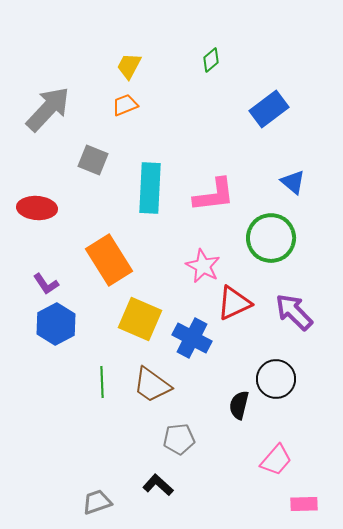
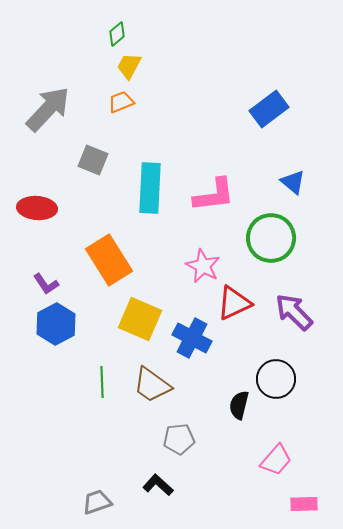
green diamond: moved 94 px left, 26 px up
orange trapezoid: moved 4 px left, 3 px up
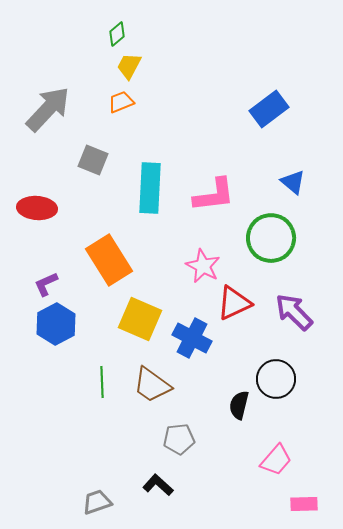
purple L-shape: rotated 100 degrees clockwise
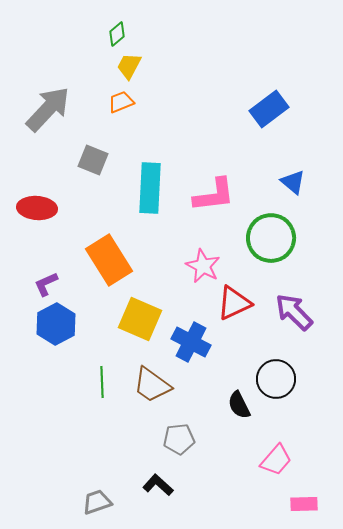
blue cross: moved 1 px left, 4 px down
black semicircle: rotated 40 degrees counterclockwise
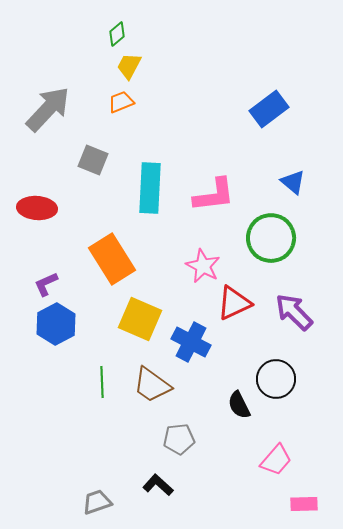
orange rectangle: moved 3 px right, 1 px up
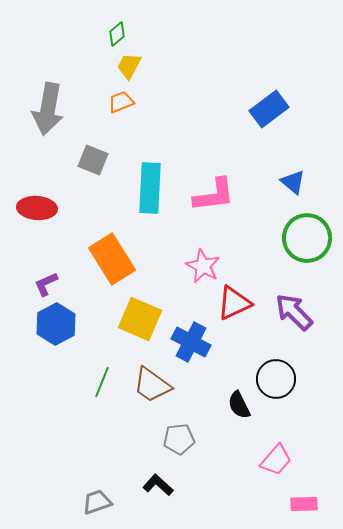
gray arrow: rotated 147 degrees clockwise
green circle: moved 36 px right
green line: rotated 24 degrees clockwise
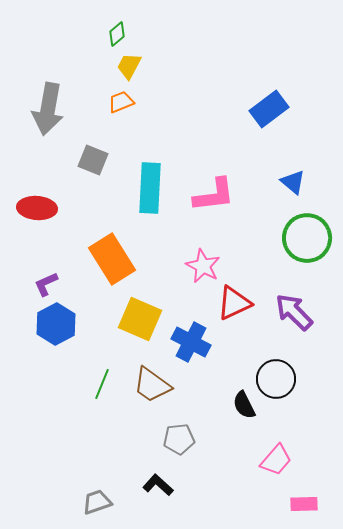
green line: moved 2 px down
black semicircle: moved 5 px right
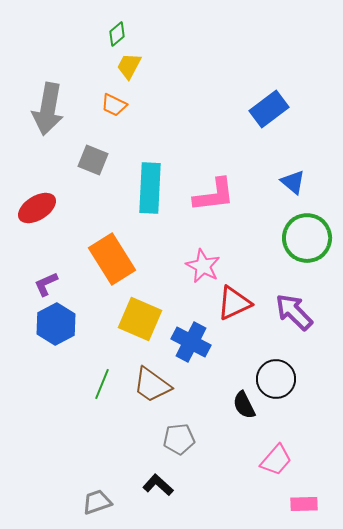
orange trapezoid: moved 7 px left, 3 px down; rotated 132 degrees counterclockwise
red ellipse: rotated 36 degrees counterclockwise
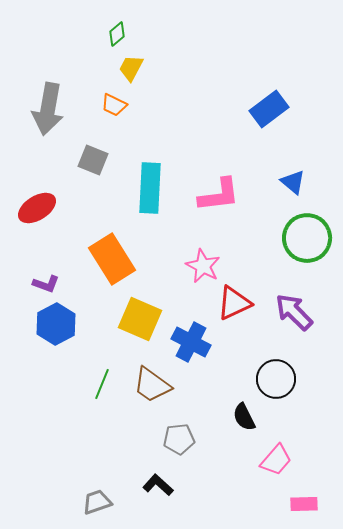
yellow trapezoid: moved 2 px right, 2 px down
pink L-shape: moved 5 px right
purple L-shape: rotated 136 degrees counterclockwise
black semicircle: moved 12 px down
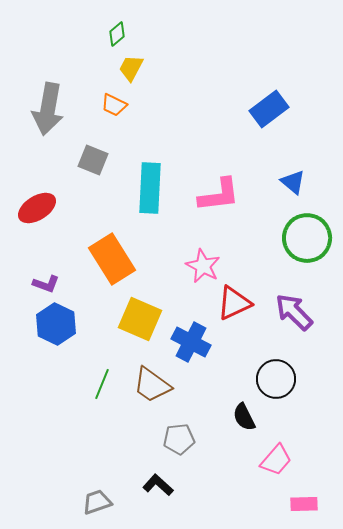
blue hexagon: rotated 6 degrees counterclockwise
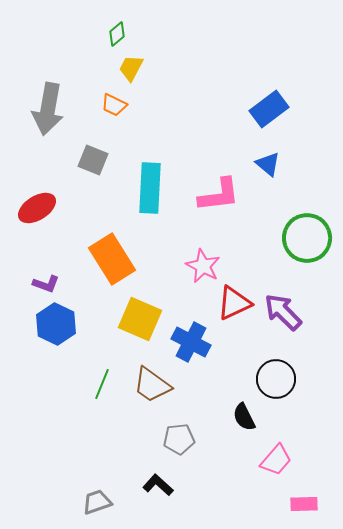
blue triangle: moved 25 px left, 18 px up
purple arrow: moved 11 px left
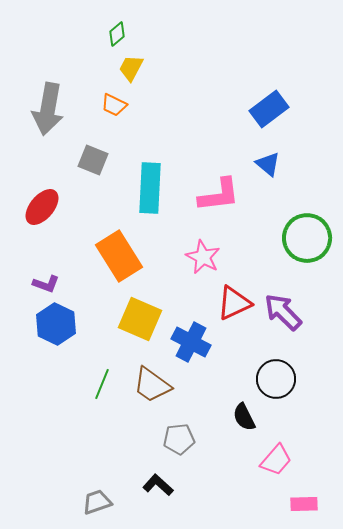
red ellipse: moved 5 px right, 1 px up; rotated 18 degrees counterclockwise
orange rectangle: moved 7 px right, 3 px up
pink star: moved 9 px up
